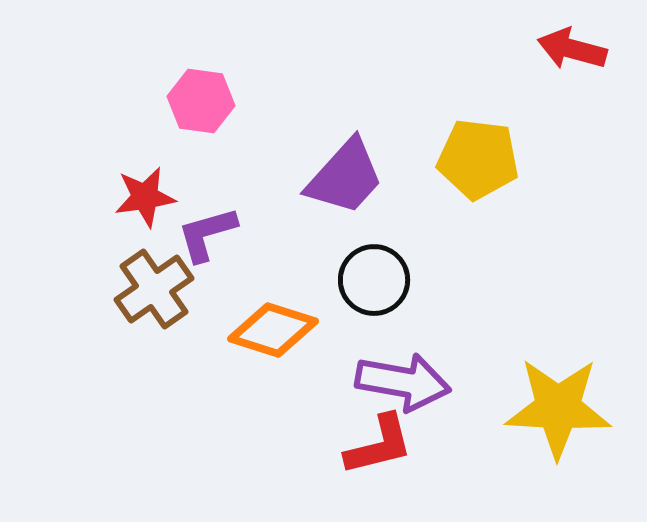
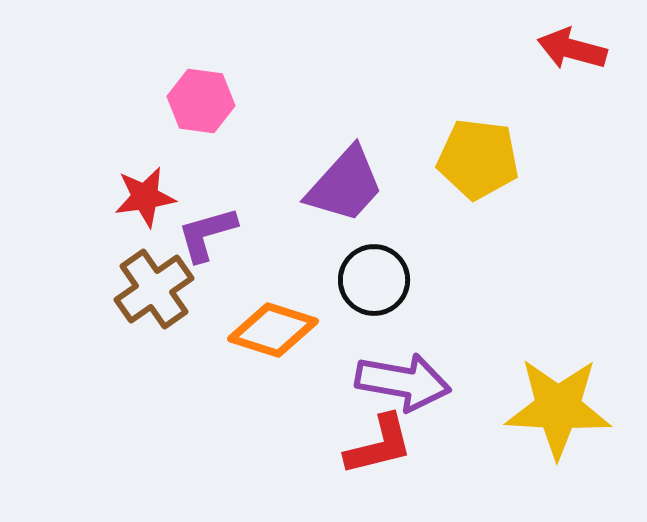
purple trapezoid: moved 8 px down
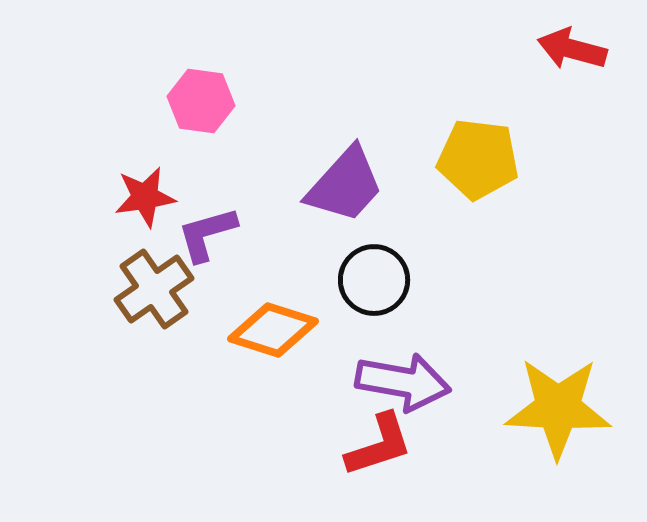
red L-shape: rotated 4 degrees counterclockwise
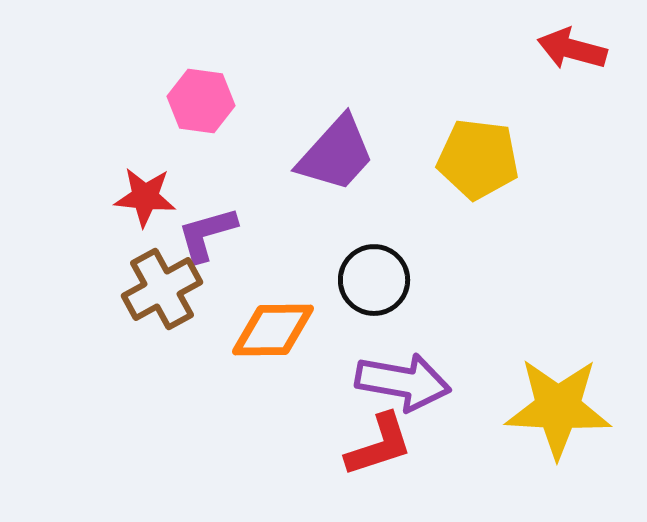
purple trapezoid: moved 9 px left, 31 px up
red star: rotated 14 degrees clockwise
brown cross: moved 8 px right; rotated 6 degrees clockwise
orange diamond: rotated 18 degrees counterclockwise
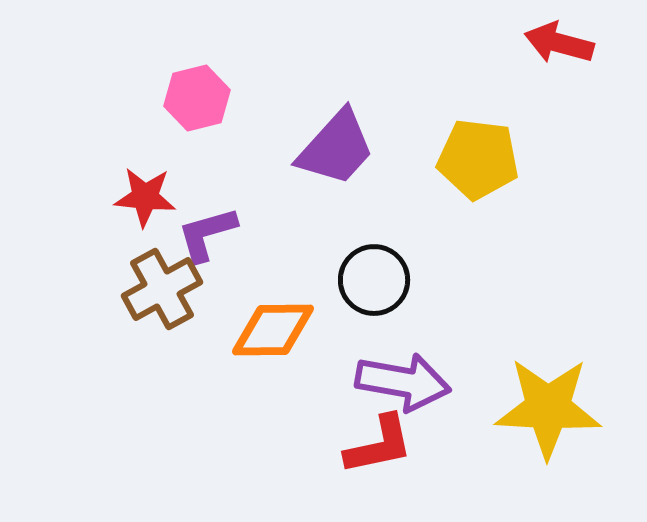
red arrow: moved 13 px left, 6 px up
pink hexagon: moved 4 px left, 3 px up; rotated 22 degrees counterclockwise
purple trapezoid: moved 6 px up
yellow star: moved 10 px left
red L-shape: rotated 6 degrees clockwise
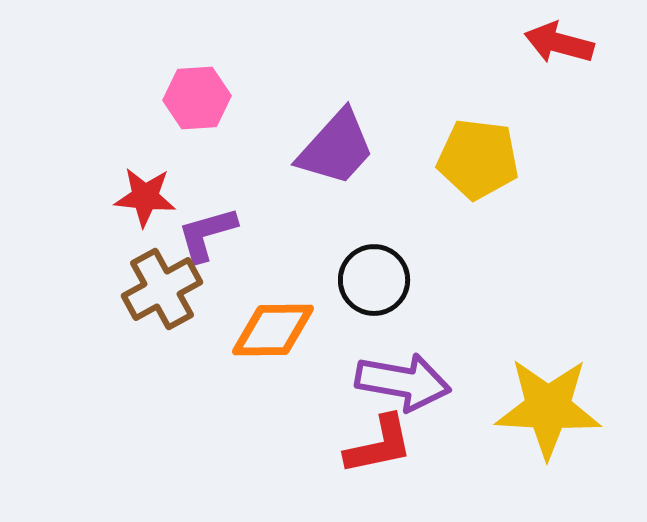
pink hexagon: rotated 10 degrees clockwise
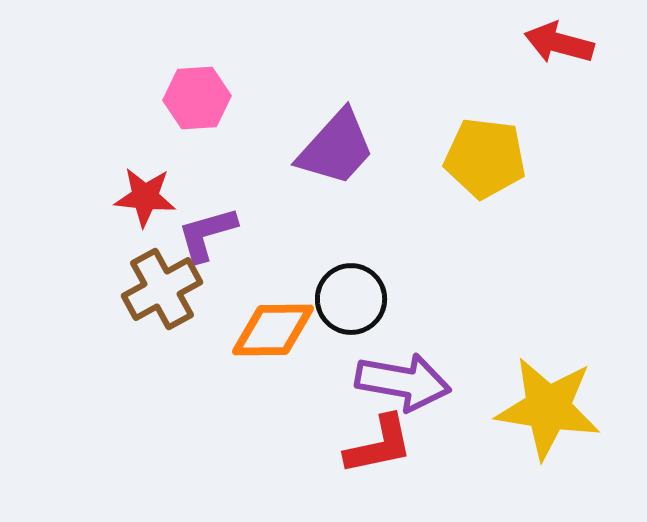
yellow pentagon: moved 7 px right, 1 px up
black circle: moved 23 px left, 19 px down
yellow star: rotated 6 degrees clockwise
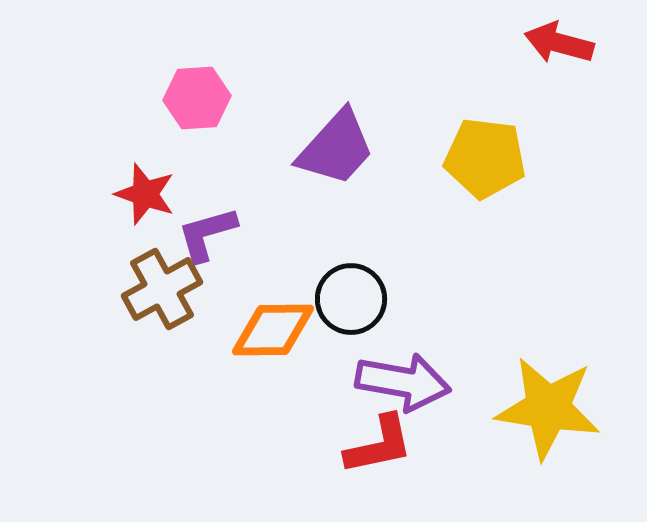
red star: moved 3 px up; rotated 14 degrees clockwise
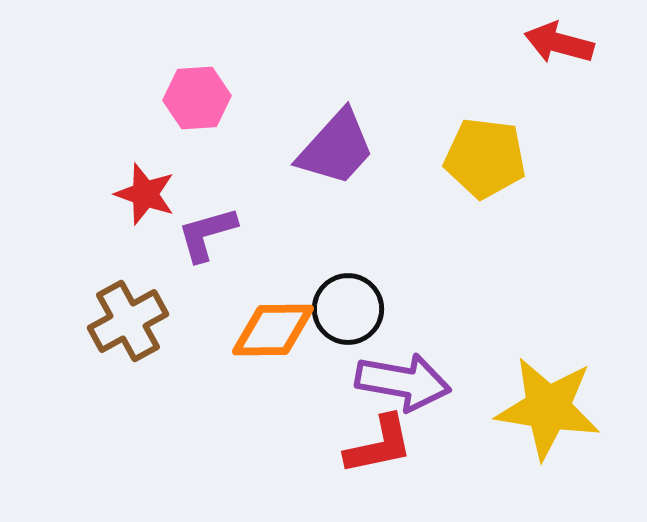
brown cross: moved 34 px left, 32 px down
black circle: moved 3 px left, 10 px down
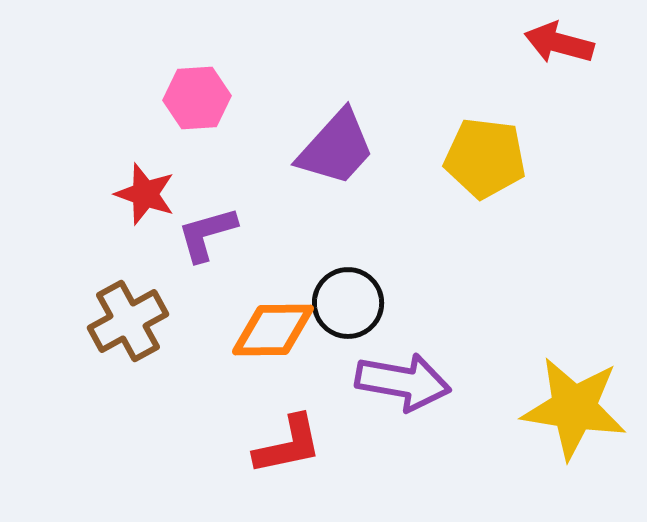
black circle: moved 6 px up
yellow star: moved 26 px right
red L-shape: moved 91 px left
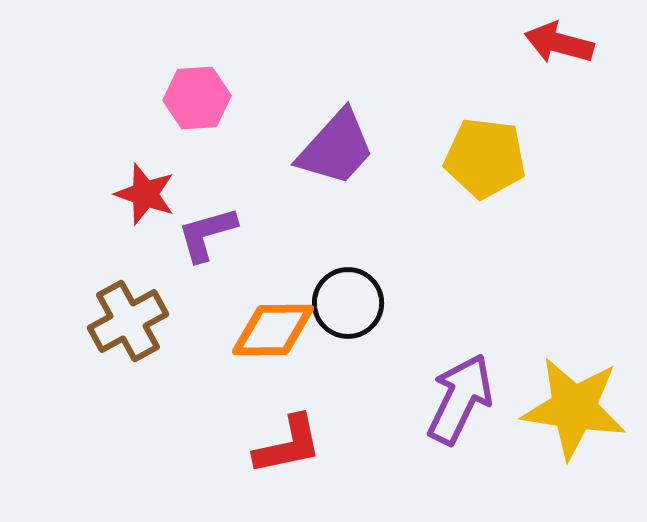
purple arrow: moved 57 px right, 17 px down; rotated 74 degrees counterclockwise
